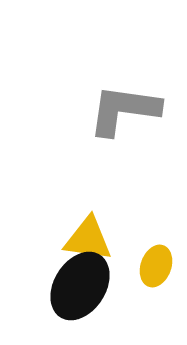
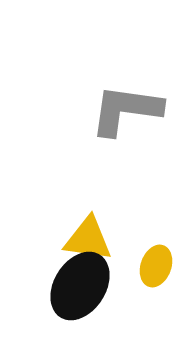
gray L-shape: moved 2 px right
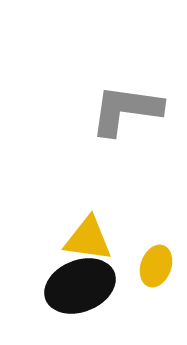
black ellipse: rotated 36 degrees clockwise
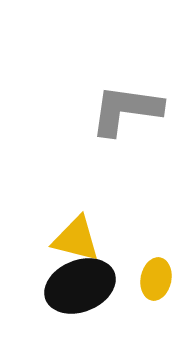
yellow triangle: moved 12 px left; rotated 6 degrees clockwise
yellow ellipse: moved 13 px down; rotated 9 degrees counterclockwise
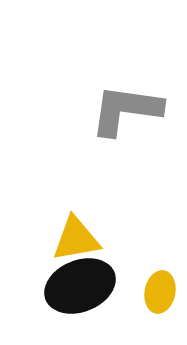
yellow triangle: rotated 24 degrees counterclockwise
yellow ellipse: moved 4 px right, 13 px down
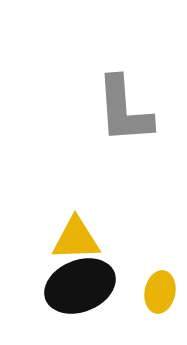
gray L-shape: moved 2 px left; rotated 102 degrees counterclockwise
yellow triangle: rotated 8 degrees clockwise
